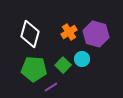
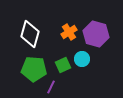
green square: rotated 21 degrees clockwise
purple line: rotated 32 degrees counterclockwise
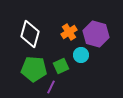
cyan circle: moved 1 px left, 4 px up
green square: moved 2 px left, 1 px down
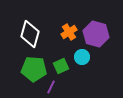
cyan circle: moved 1 px right, 2 px down
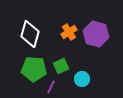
cyan circle: moved 22 px down
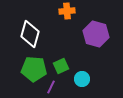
orange cross: moved 2 px left, 21 px up; rotated 28 degrees clockwise
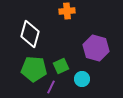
purple hexagon: moved 14 px down
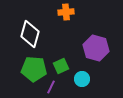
orange cross: moved 1 px left, 1 px down
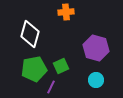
green pentagon: rotated 15 degrees counterclockwise
cyan circle: moved 14 px right, 1 px down
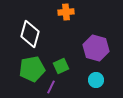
green pentagon: moved 2 px left
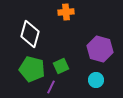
purple hexagon: moved 4 px right, 1 px down
green pentagon: rotated 25 degrees clockwise
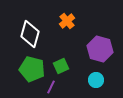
orange cross: moved 1 px right, 9 px down; rotated 35 degrees counterclockwise
